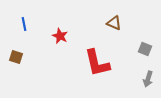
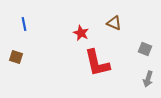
red star: moved 21 px right, 3 px up
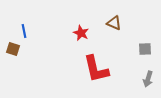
blue line: moved 7 px down
gray square: rotated 24 degrees counterclockwise
brown square: moved 3 px left, 8 px up
red L-shape: moved 1 px left, 6 px down
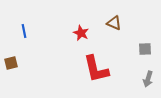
brown square: moved 2 px left, 14 px down; rotated 32 degrees counterclockwise
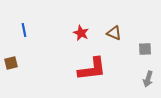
brown triangle: moved 10 px down
blue line: moved 1 px up
red L-shape: moved 4 px left; rotated 84 degrees counterclockwise
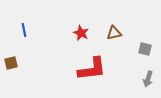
brown triangle: rotated 35 degrees counterclockwise
gray square: rotated 16 degrees clockwise
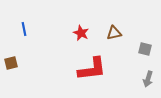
blue line: moved 1 px up
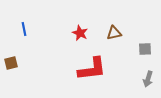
red star: moved 1 px left
gray square: rotated 16 degrees counterclockwise
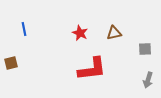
gray arrow: moved 1 px down
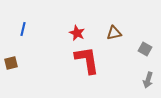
blue line: moved 1 px left; rotated 24 degrees clockwise
red star: moved 3 px left
gray square: rotated 32 degrees clockwise
red L-shape: moved 5 px left, 9 px up; rotated 92 degrees counterclockwise
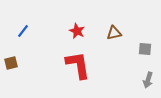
blue line: moved 2 px down; rotated 24 degrees clockwise
red star: moved 2 px up
gray square: rotated 24 degrees counterclockwise
red L-shape: moved 9 px left, 5 px down
